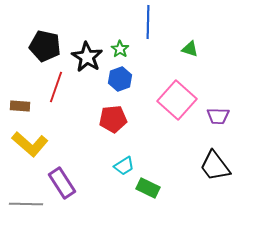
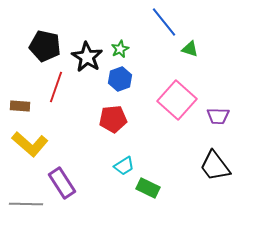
blue line: moved 16 px right; rotated 40 degrees counterclockwise
green star: rotated 12 degrees clockwise
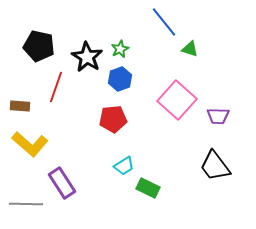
black pentagon: moved 6 px left
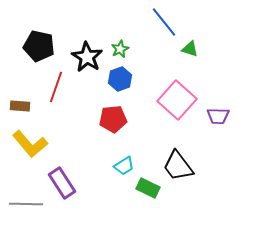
yellow L-shape: rotated 9 degrees clockwise
black trapezoid: moved 37 px left
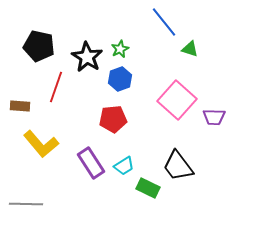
purple trapezoid: moved 4 px left, 1 px down
yellow L-shape: moved 11 px right
purple rectangle: moved 29 px right, 20 px up
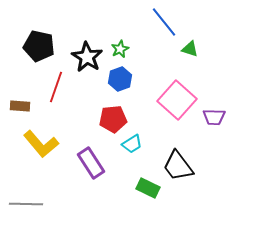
cyan trapezoid: moved 8 px right, 22 px up
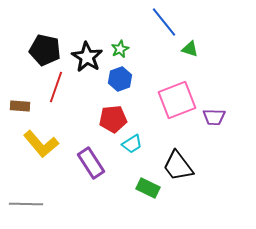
black pentagon: moved 6 px right, 4 px down
pink square: rotated 27 degrees clockwise
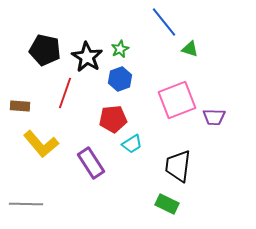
red line: moved 9 px right, 6 px down
black trapezoid: rotated 44 degrees clockwise
green rectangle: moved 19 px right, 16 px down
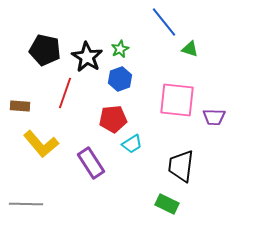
pink square: rotated 27 degrees clockwise
black trapezoid: moved 3 px right
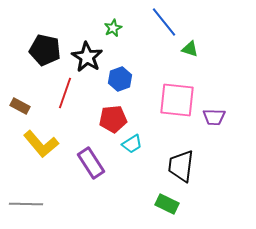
green star: moved 7 px left, 21 px up
brown rectangle: rotated 24 degrees clockwise
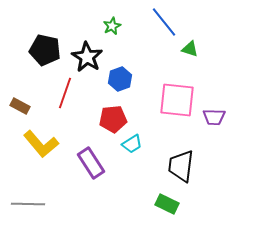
green star: moved 1 px left, 2 px up
gray line: moved 2 px right
